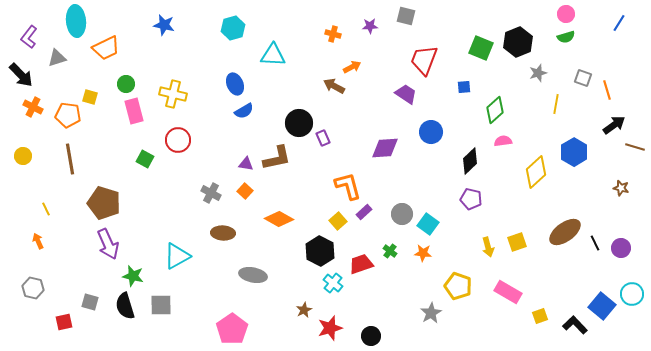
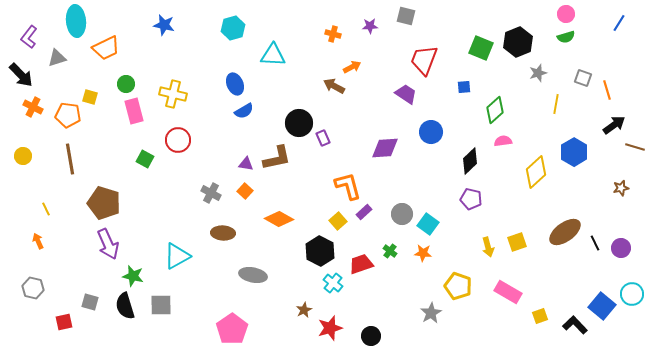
brown star at (621, 188): rotated 28 degrees counterclockwise
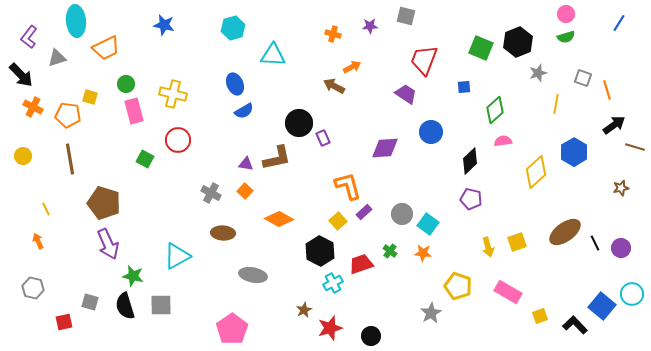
cyan cross at (333, 283): rotated 24 degrees clockwise
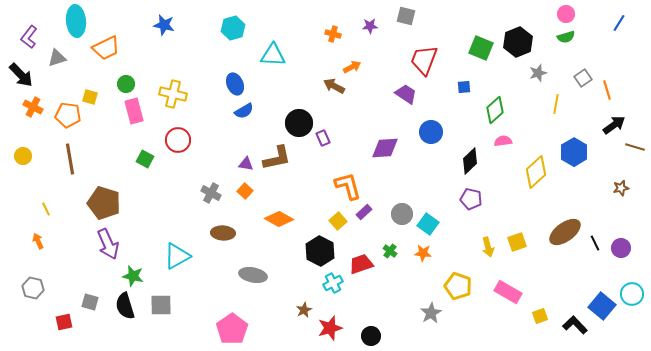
gray square at (583, 78): rotated 36 degrees clockwise
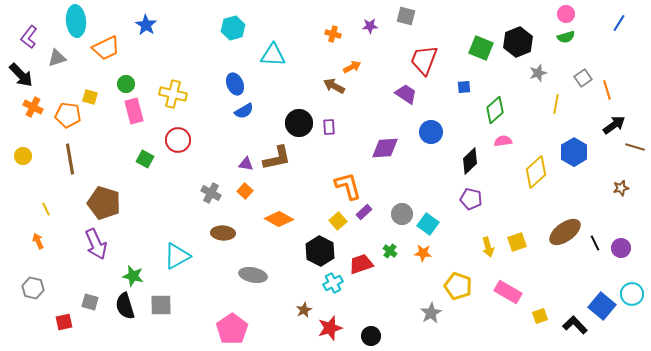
blue star at (164, 25): moved 18 px left; rotated 20 degrees clockwise
purple rectangle at (323, 138): moved 6 px right, 11 px up; rotated 21 degrees clockwise
purple arrow at (108, 244): moved 12 px left
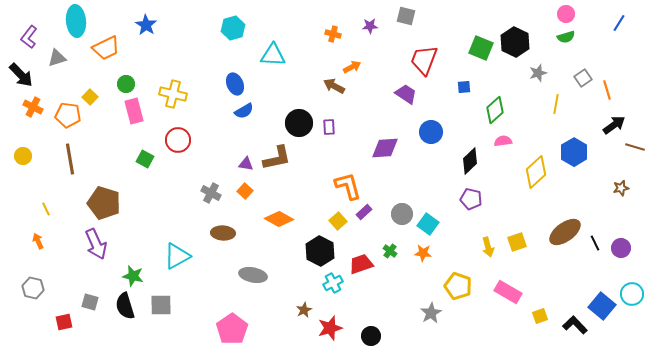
black hexagon at (518, 42): moved 3 px left; rotated 12 degrees counterclockwise
yellow square at (90, 97): rotated 28 degrees clockwise
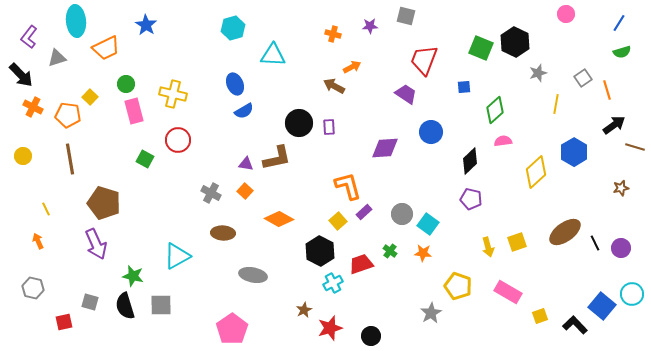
green semicircle at (566, 37): moved 56 px right, 15 px down
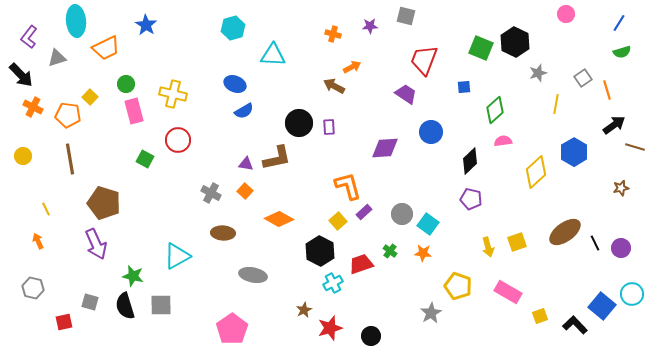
blue ellipse at (235, 84): rotated 45 degrees counterclockwise
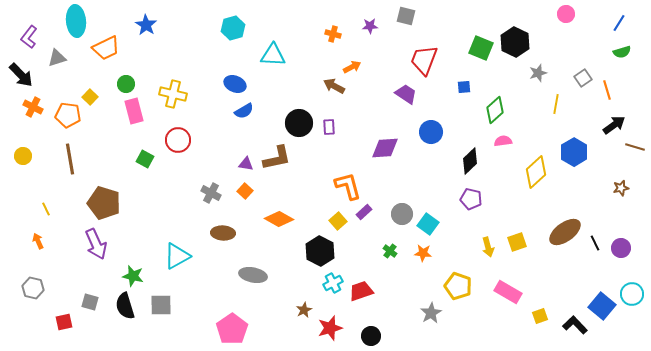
red trapezoid at (361, 264): moved 27 px down
